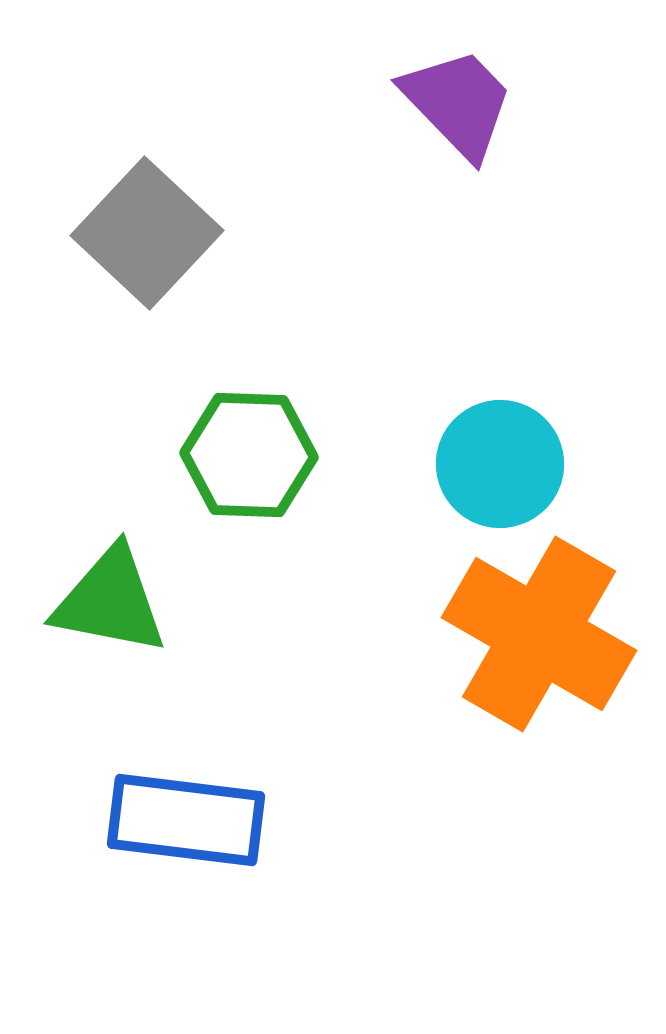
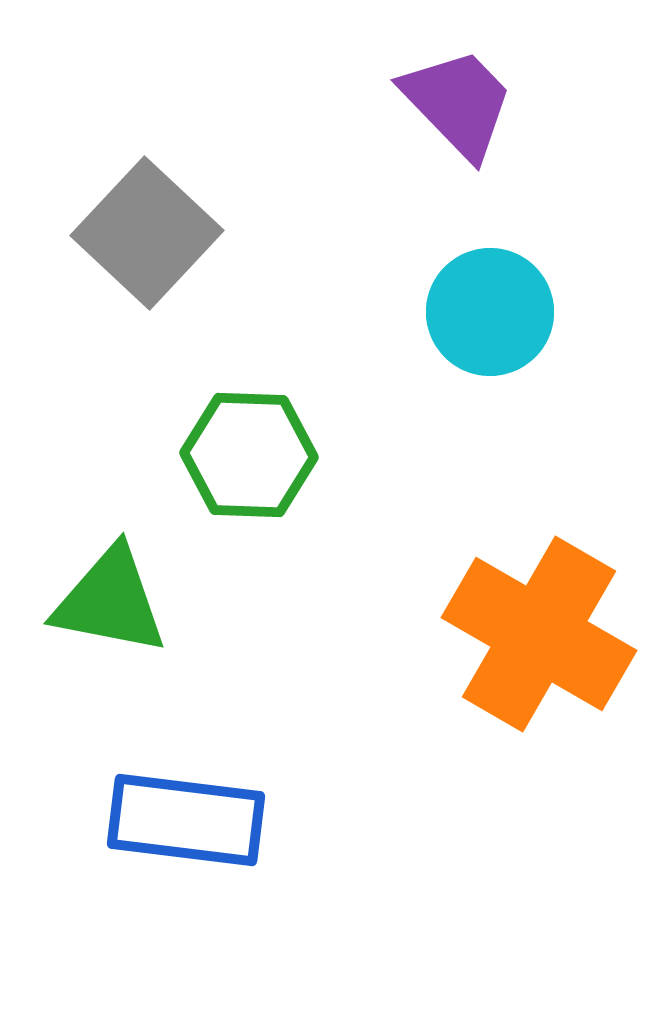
cyan circle: moved 10 px left, 152 px up
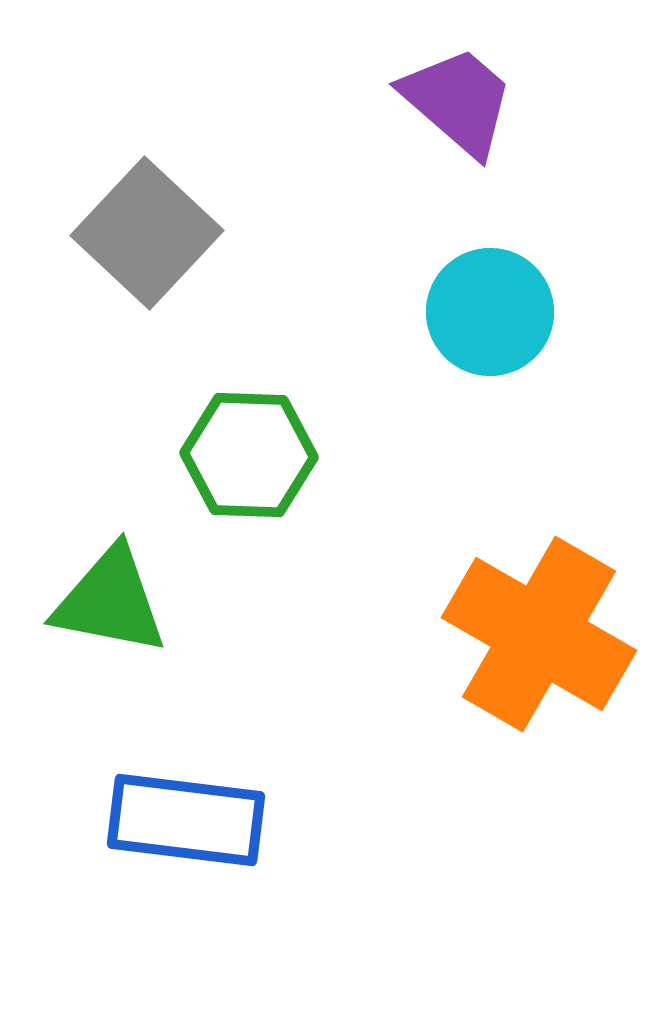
purple trapezoid: moved 2 px up; rotated 5 degrees counterclockwise
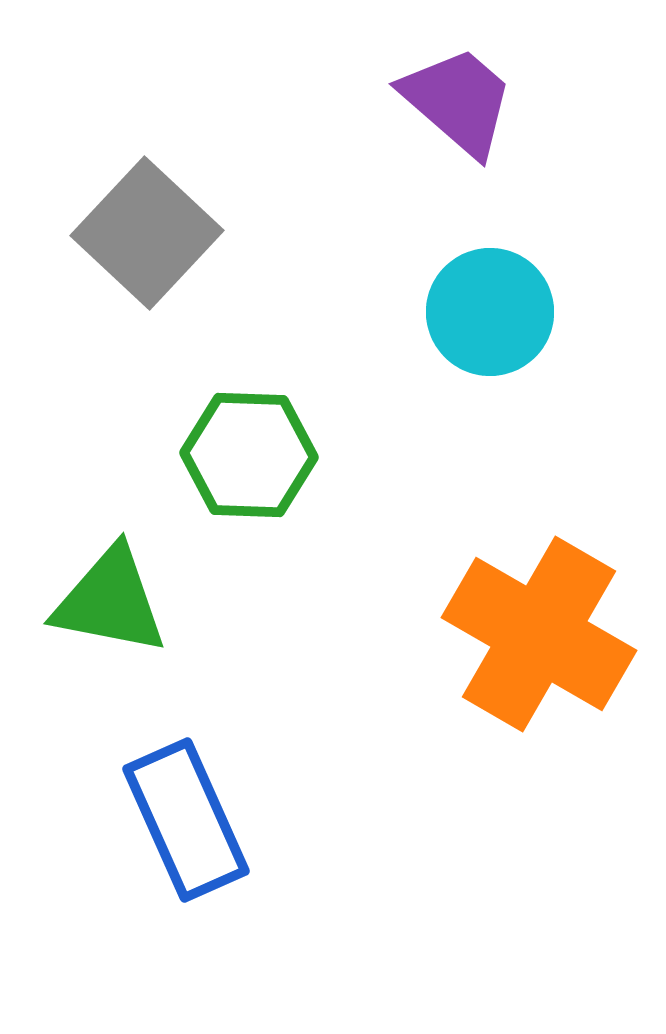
blue rectangle: rotated 59 degrees clockwise
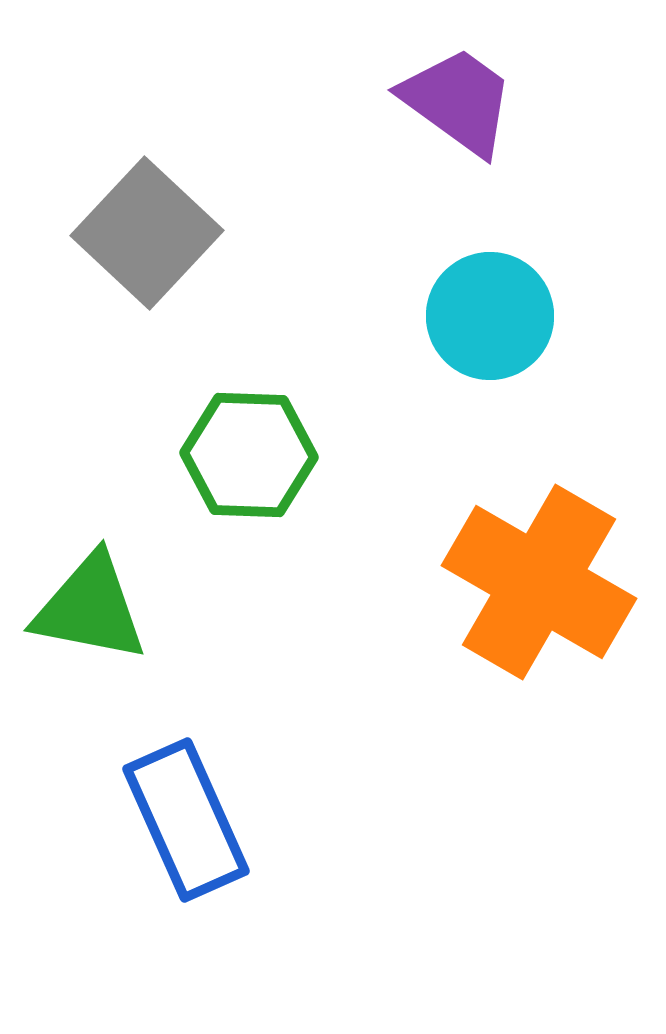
purple trapezoid: rotated 5 degrees counterclockwise
cyan circle: moved 4 px down
green triangle: moved 20 px left, 7 px down
orange cross: moved 52 px up
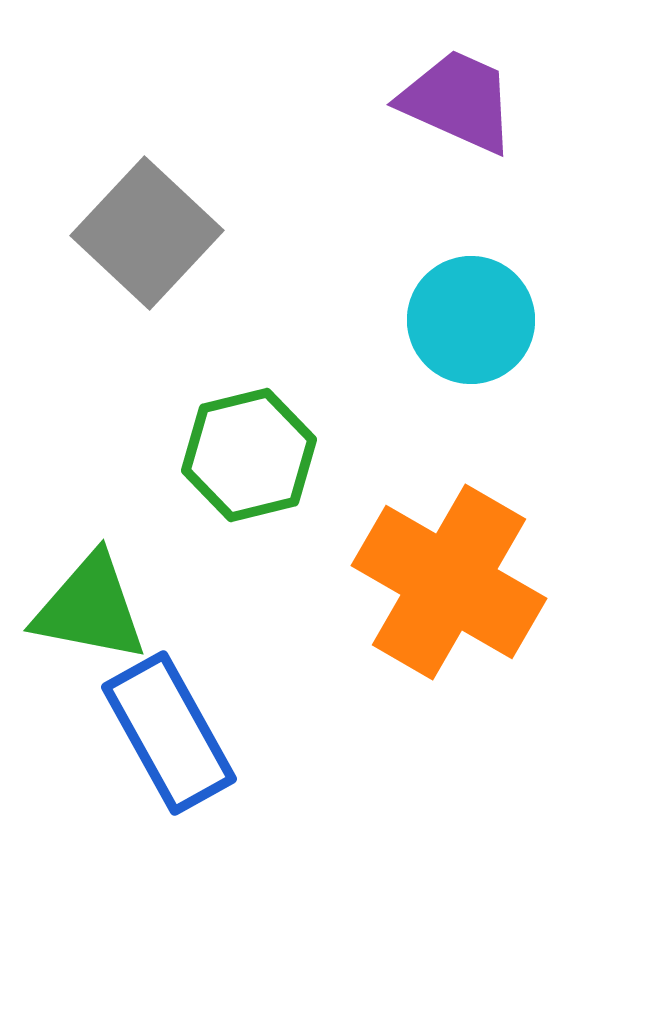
purple trapezoid: rotated 12 degrees counterclockwise
cyan circle: moved 19 px left, 4 px down
green hexagon: rotated 16 degrees counterclockwise
orange cross: moved 90 px left
blue rectangle: moved 17 px left, 87 px up; rotated 5 degrees counterclockwise
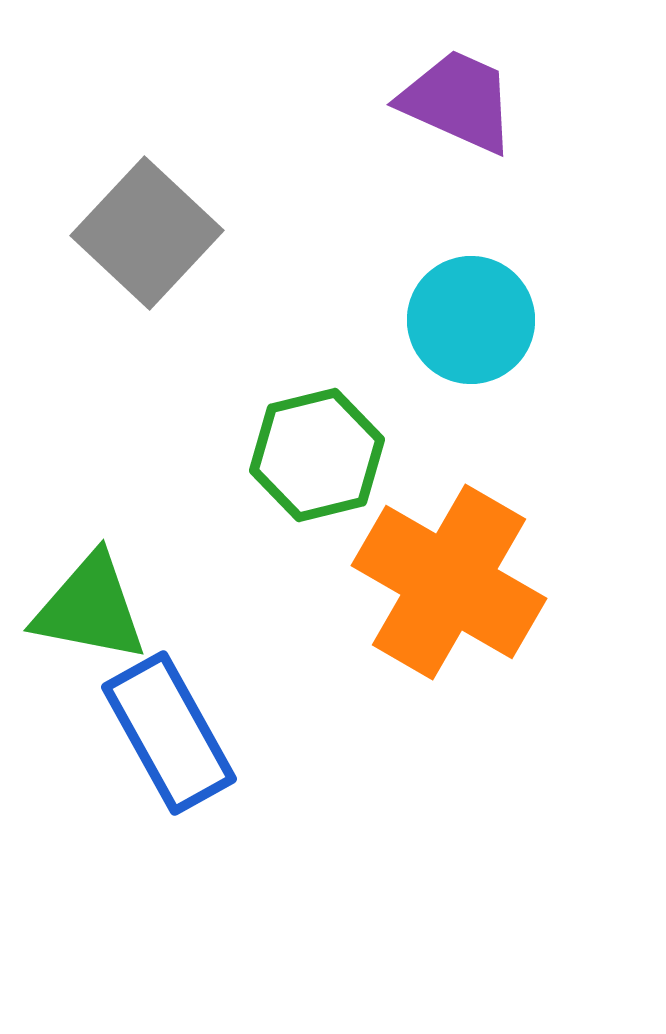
green hexagon: moved 68 px right
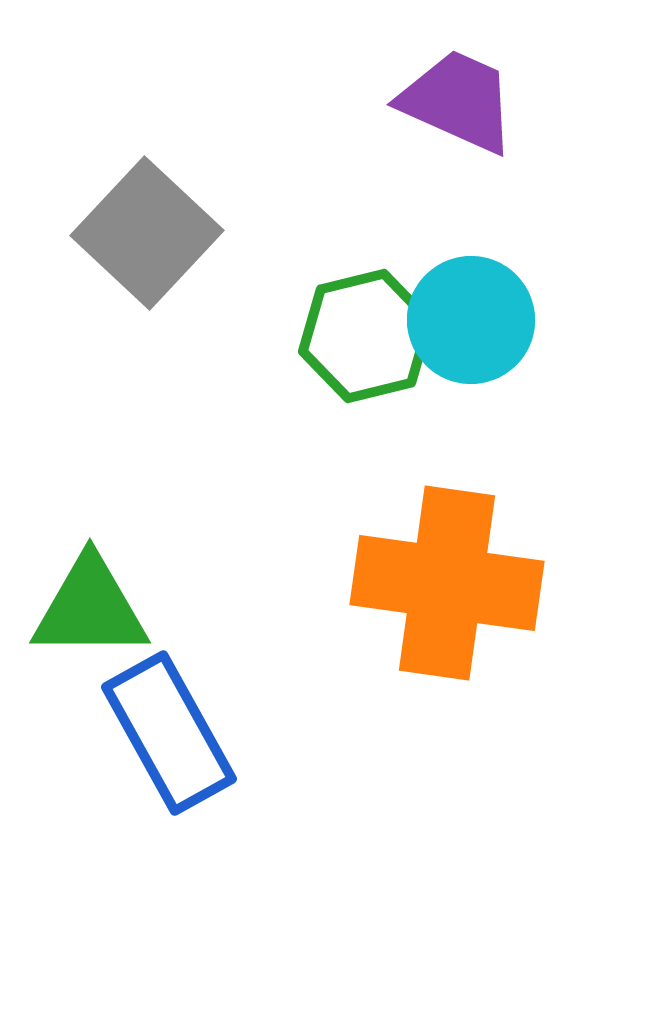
green hexagon: moved 49 px right, 119 px up
orange cross: moved 2 px left, 1 px down; rotated 22 degrees counterclockwise
green triangle: rotated 11 degrees counterclockwise
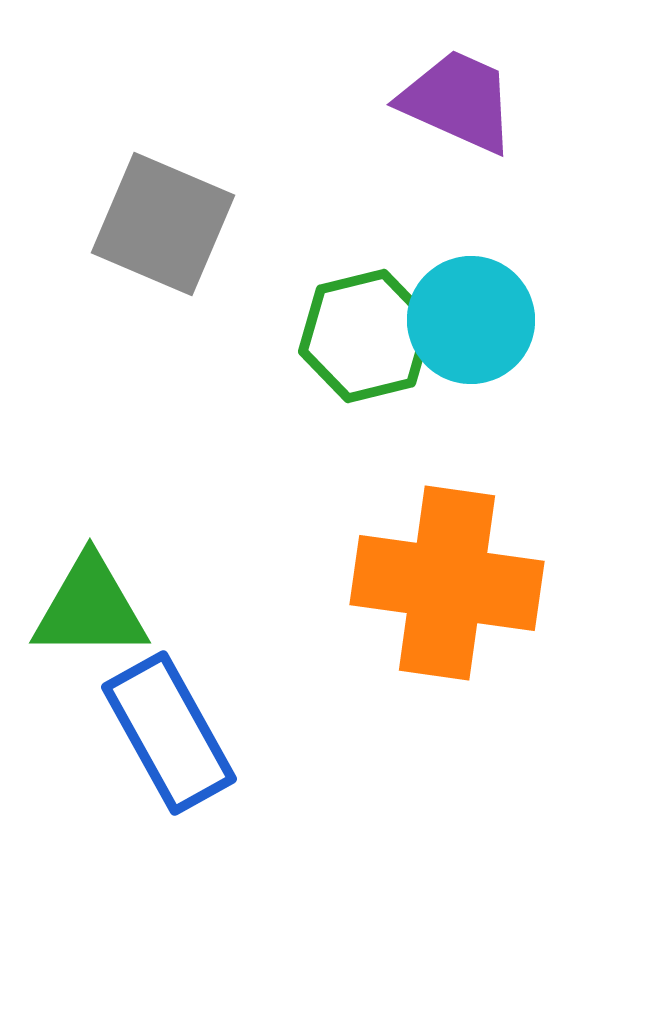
gray square: moved 16 px right, 9 px up; rotated 20 degrees counterclockwise
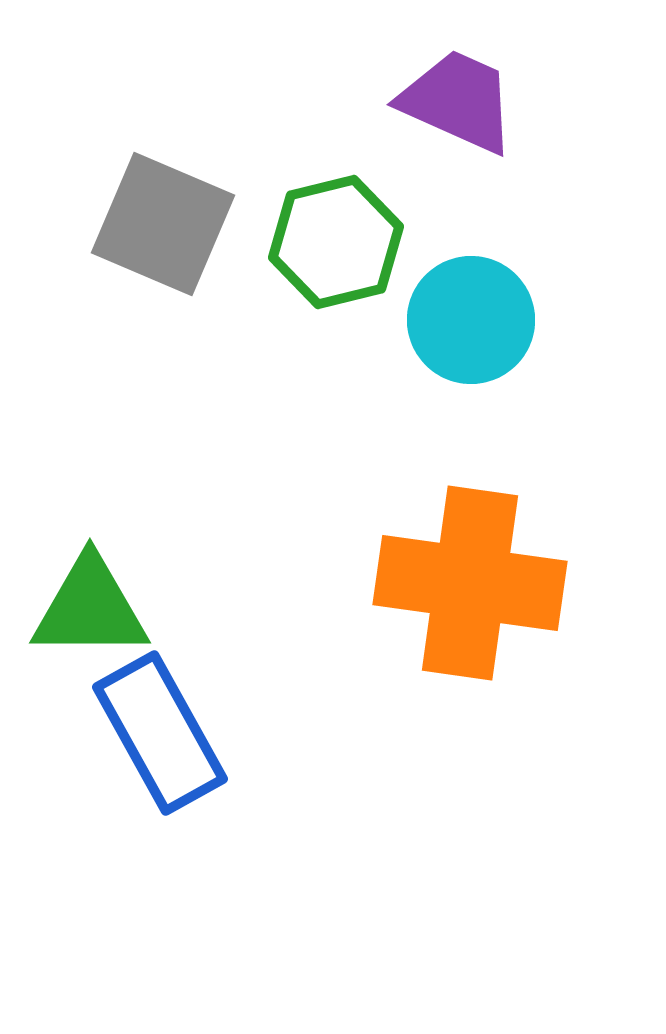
green hexagon: moved 30 px left, 94 px up
orange cross: moved 23 px right
blue rectangle: moved 9 px left
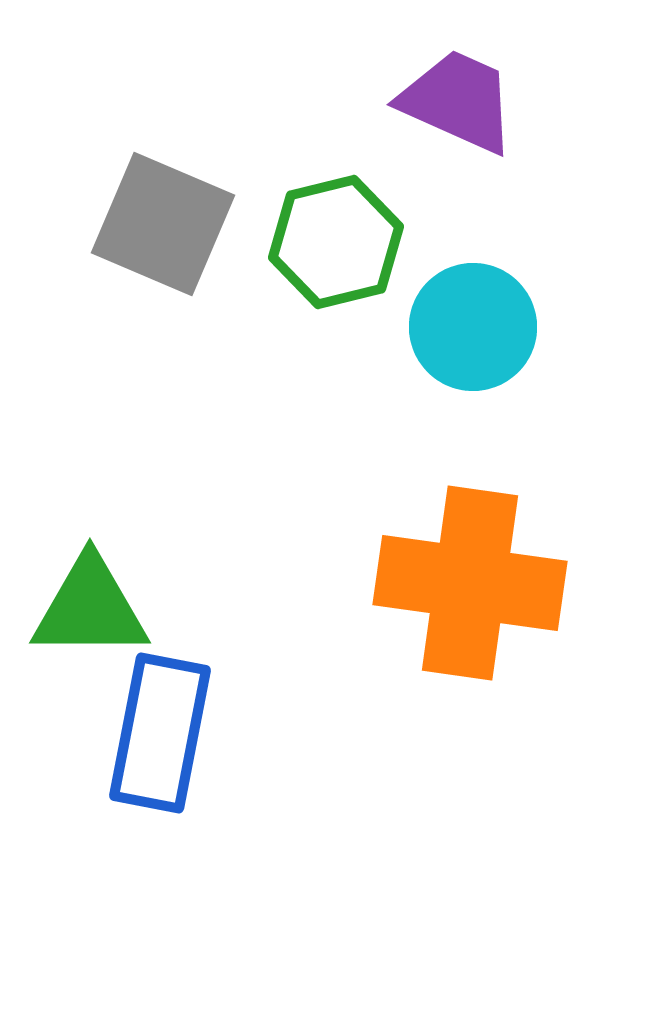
cyan circle: moved 2 px right, 7 px down
blue rectangle: rotated 40 degrees clockwise
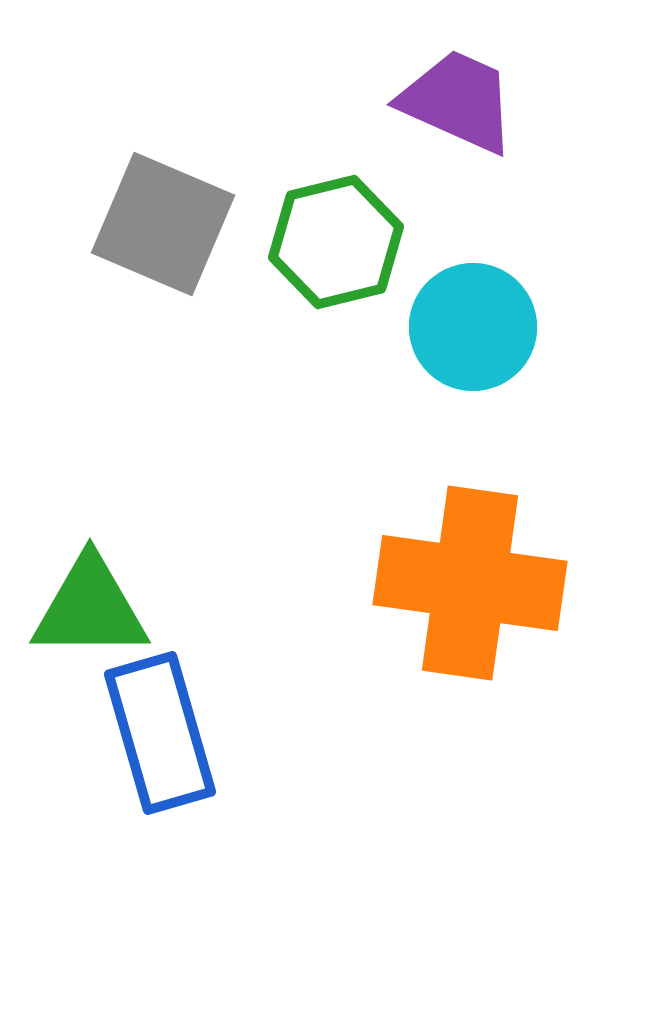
blue rectangle: rotated 27 degrees counterclockwise
